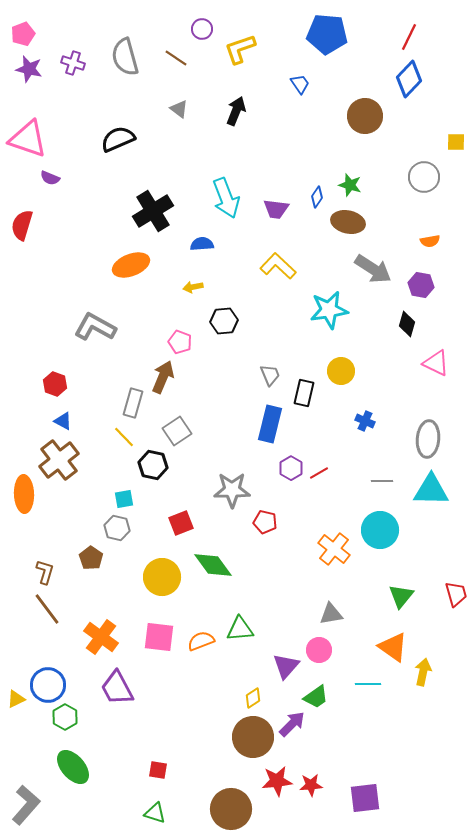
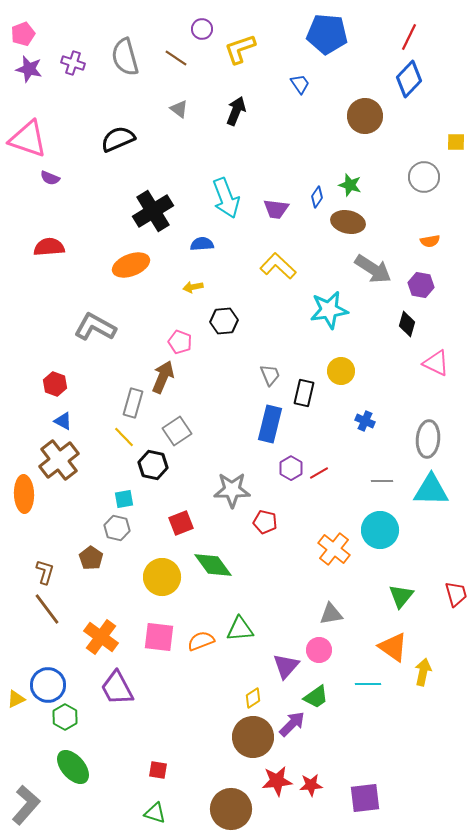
red semicircle at (22, 225): moved 27 px right, 22 px down; rotated 68 degrees clockwise
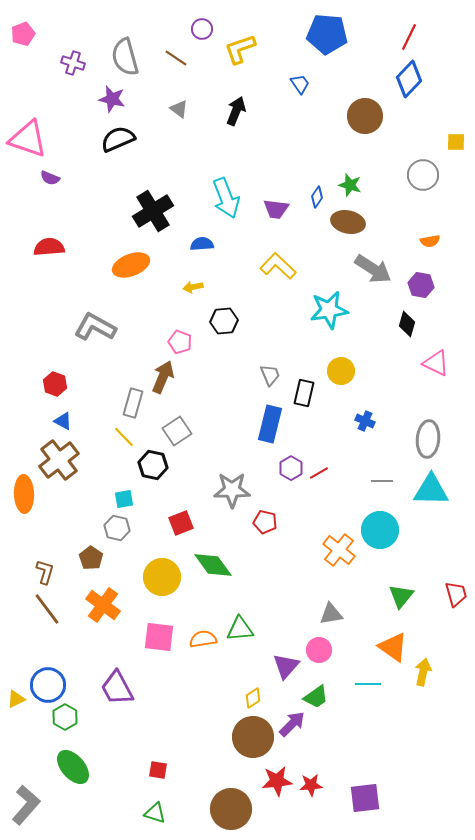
purple star at (29, 69): moved 83 px right, 30 px down
gray circle at (424, 177): moved 1 px left, 2 px up
orange cross at (334, 549): moved 5 px right, 1 px down
orange cross at (101, 637): moved 2 px right, 32 px up
orange semicircle at (201, 641): moved 2 px right, 2 px up; rotated 12 degrees clockwise
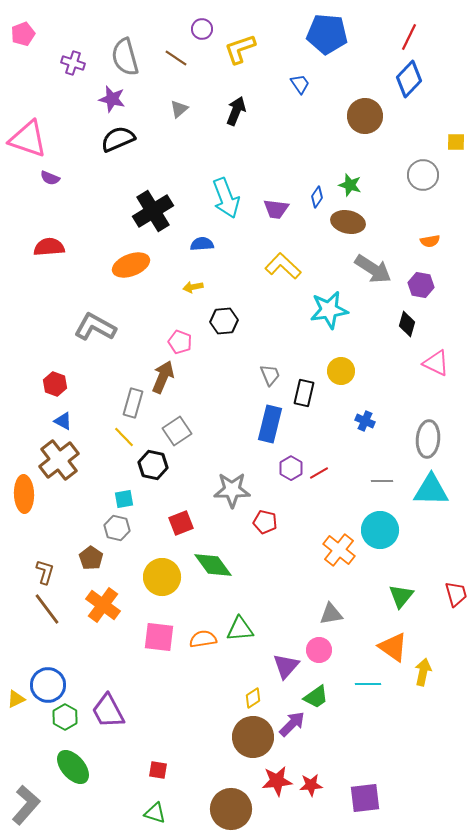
gray triangle at (179, 109): rotated 42 degrees clockwise
yellow L-shape at (278, 266): moved 5 px right
purple trapezoid at (117, 688): moved 9 px left, 23 px down
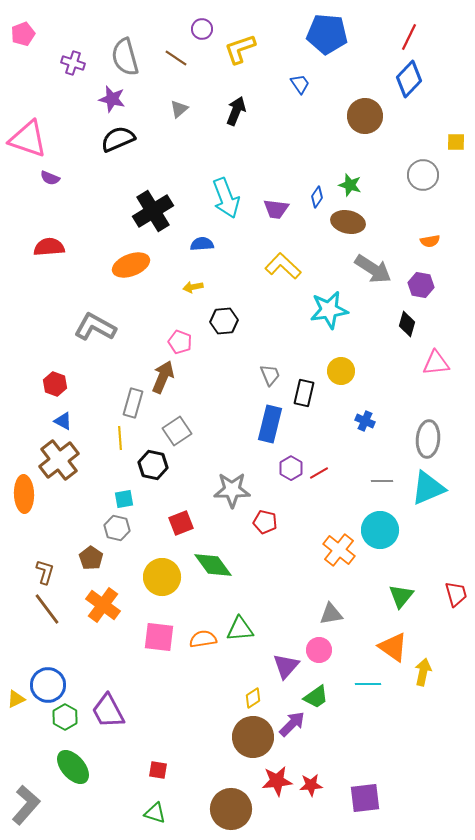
pink triangle at (436, 363): rotated 32 degrees counterclockwise
yellow line at (124, 437): moved 4 px left, 1 px down; rotated 40 degrees clockwise
cyan triangle at (431, 490): moved 3 px left, 2 px up; rotated 24 degrees counterclockwise
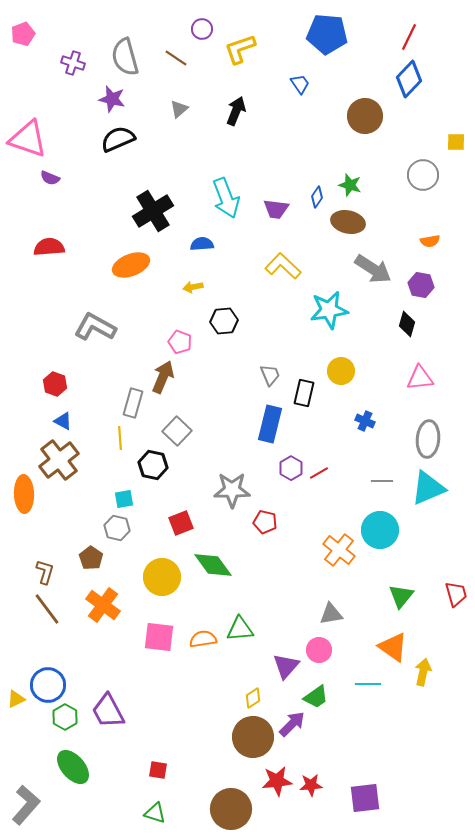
pink triangle at (436, 363): moved 16 px left, 15 px down
gray square at (177, 431): rotated 12 degrees counterclockwise
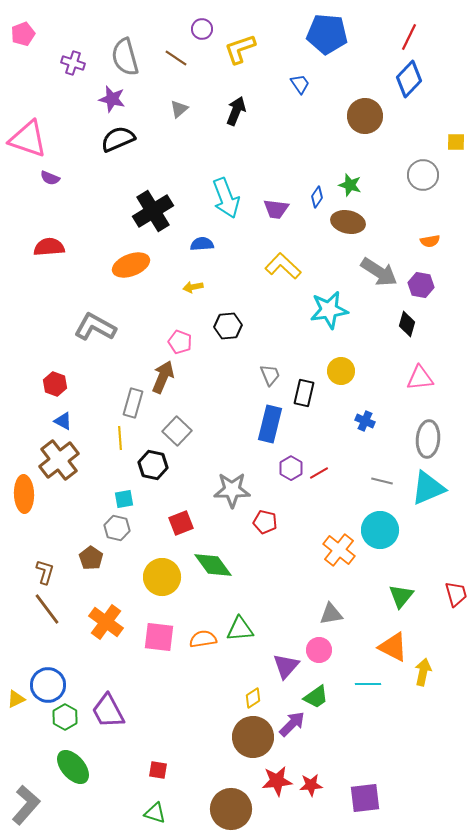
gray arrow at (373, 269): moved 6 px right, 3 px down
black hexagon at (224, 321): moved 4 px right, 5 px down
gray line at (382, 481): rotated 15 degrees clockwise
orange cross at (103, 605): moved 3 px right, 17 px down
orange triangle at (393, 647): rotated 8 degrees counterclockwise
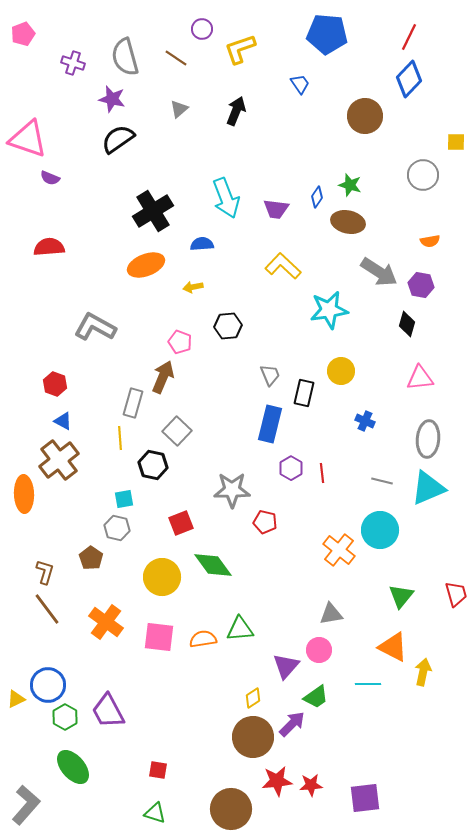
black semicircle at (118, 139): rotated 12 degrees counterclockwise
orange ellipse at (131, 265): moved 15 px right
red line at (319, 473): moved 3 px right; rotated 66 degrees counterclockwise
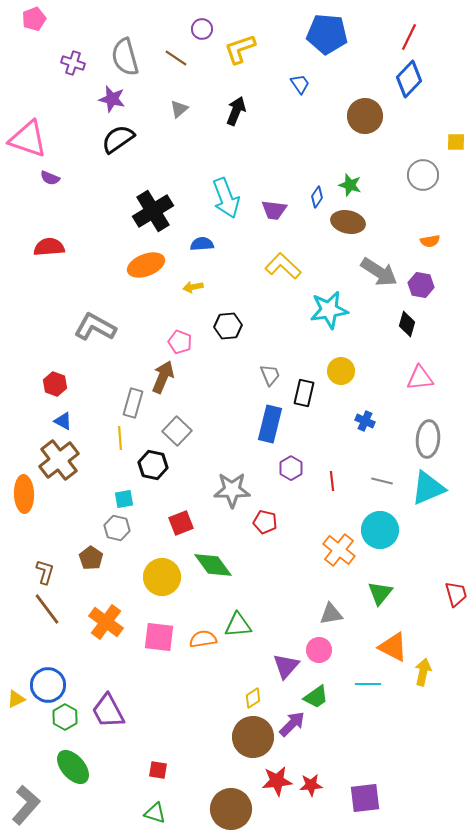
pink pentagon at (23, 34): moved 11 px right, 15 px up
purple trapezoid at (276, 209): moved 2 px left, 1 px down
red line at (322, 473): moved 10 px right, 8 px down
green triangle at (401, 596): moved 21 px left, 3 px up
green triangle at (240, 629): moved 2 px left, 4 px up
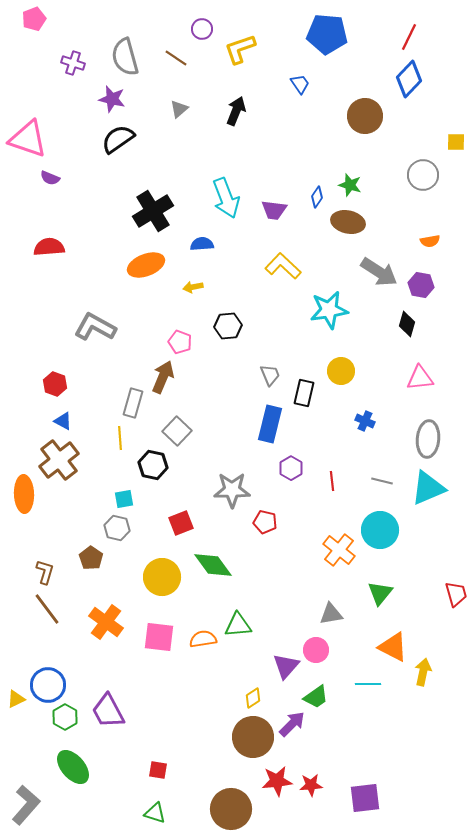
pink circle at (319, 650): moved 3 px left
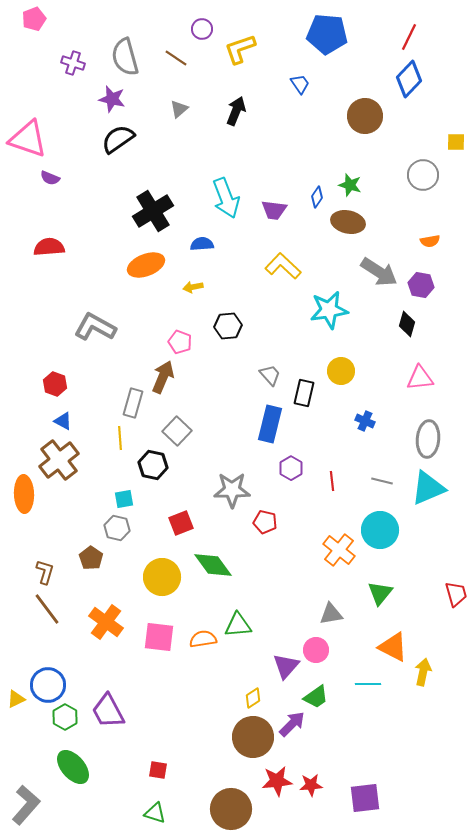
gray trapezoid at (270, 375): rotated 20 degrees counterclockwise
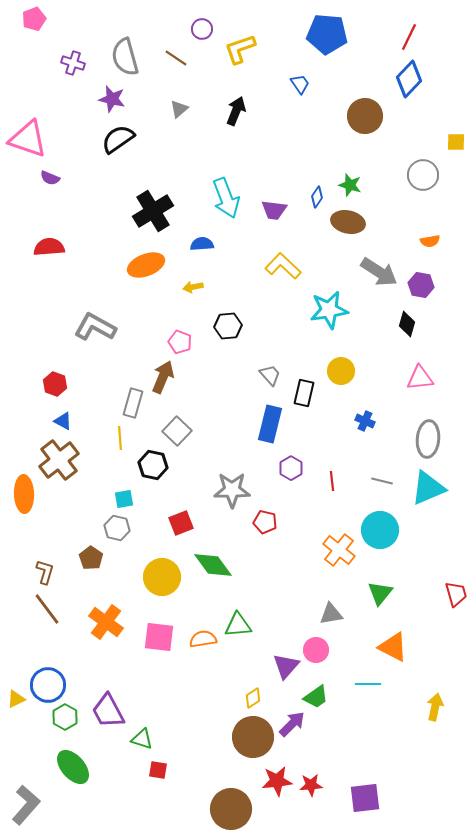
yellow arrow at (423, 672): moved 12 px right, 35 px down
green triangle at (155, 813): moved 13 px left, 74 px up
